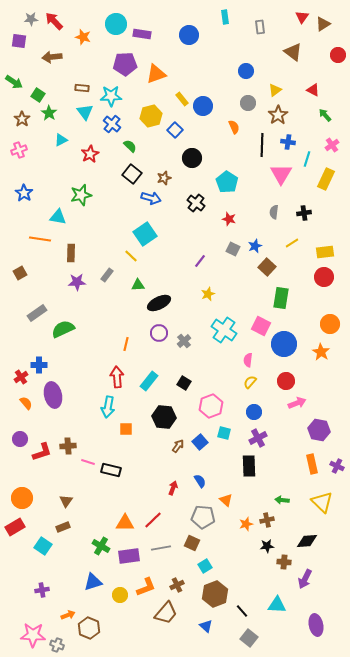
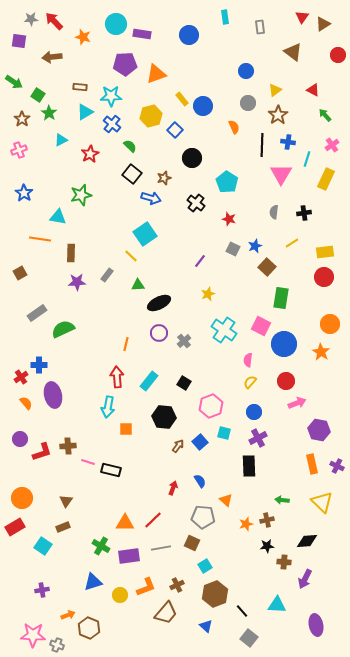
brown rectangle at (82, 88): moved 2 px left, 1 px up
cyan triangle at (85, 112): rotated 36 degrees clockwise
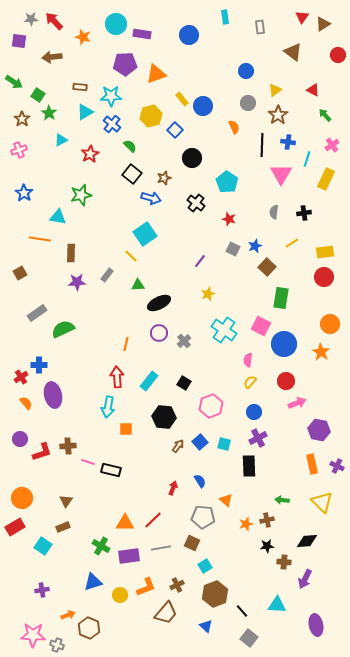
cyan square at (224, 433): moved 11 px down
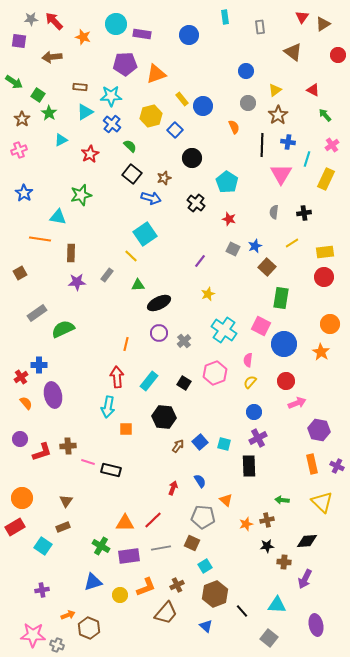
pink hexagon at (211, 406): moved 4 px right, 33 px up
gray square at (249, 638): moved 20 px right
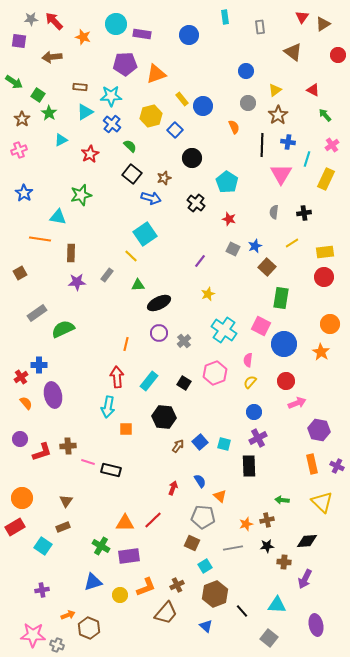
orange triangle at (226, 500): moved 6 px left, 4 px up
gray line at (161, 548): moved 72 px right
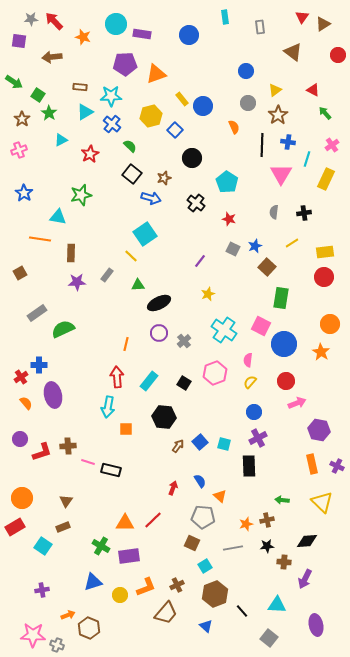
green arrow at (325, 115): moved 2 px up
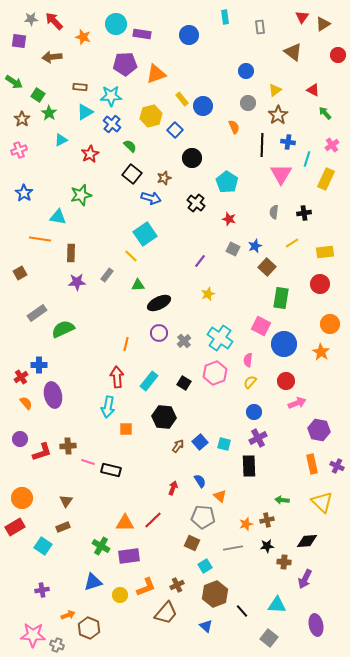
red circle at (324, 277): moved 4 px left, 7 px down
cyan cross at (224, 330): moved 4 px left, 8 px down
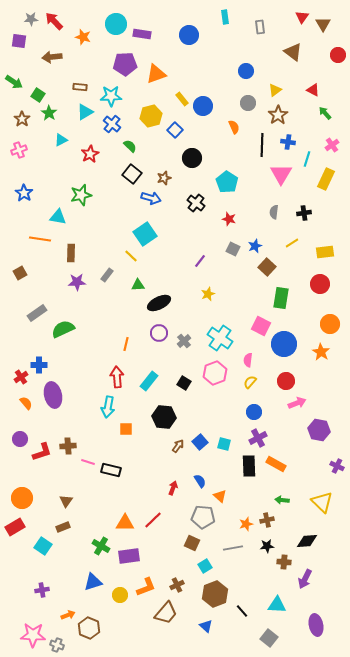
brown triangle at (323, 24): rotated 28 degrees counterclockwise
orange rectangle at (312, 464): moved 36 px left; rotated 48 degrees counterclockwise
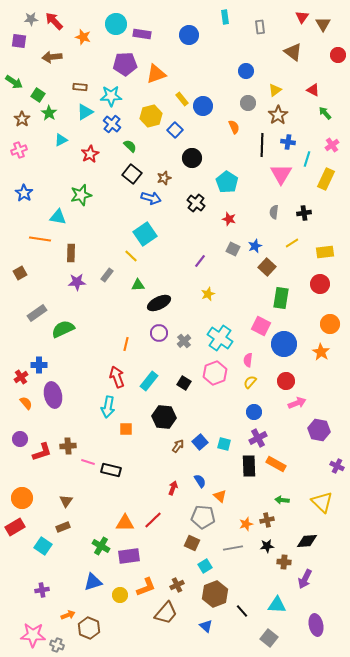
red arrow at (117, 377): rotated 15 degrees counterclockwise
